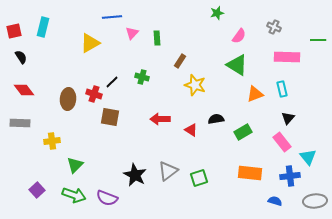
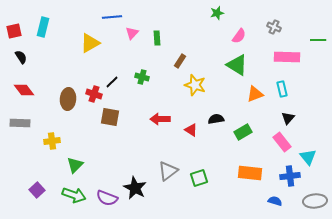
black star at (135, 175): moved 13 px down
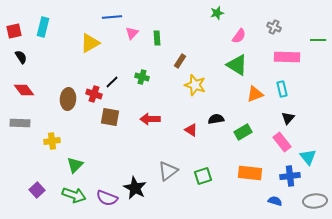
red arrow at (160, 119): moved 10 px left
green square at (199, 178): moved 4 px right, 2 px up
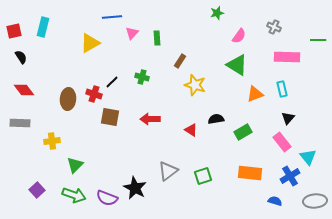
blue cross at (290, 176): rotated 24 degrees counterclockwise
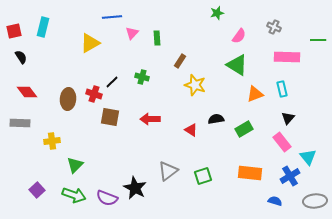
red diamond at (24, 90): moved 3 px right, 2 px down
green rectangle at (243, 132): moved 1 px right, 3 px up
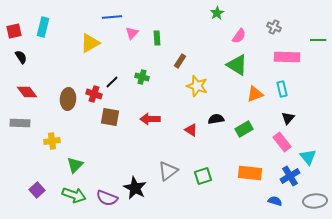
green star at (217, 13): rotated 16 degrees counterclockwise
yellow star at (195, 85): moved 2 px right, 1 px down
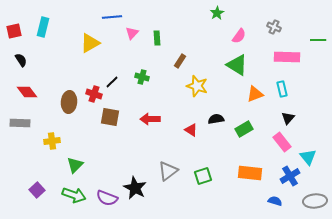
black semicircle at (21, 57): moved 3 px down
brown ellipse at (68, 99): moved 1 px right, 3 px down
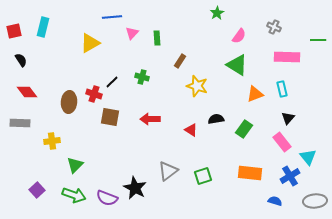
green rectangle at (244, 129): rotated 24 degrees counterclockwise
